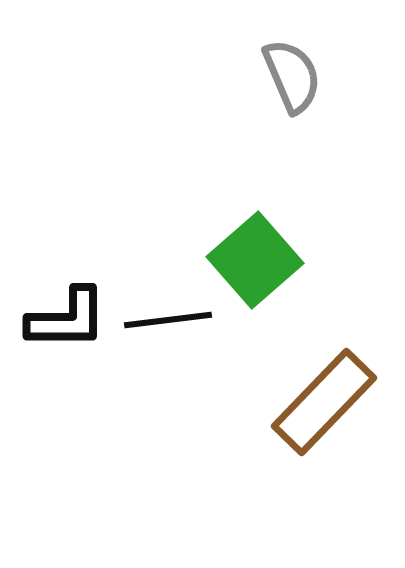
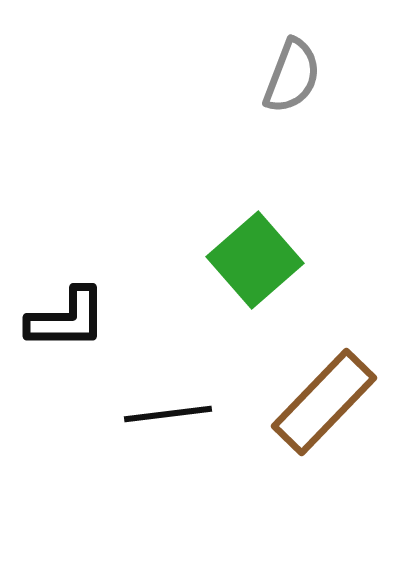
gray semicircle: rotated 44 degrees clockwise
black line: moved 94 px down
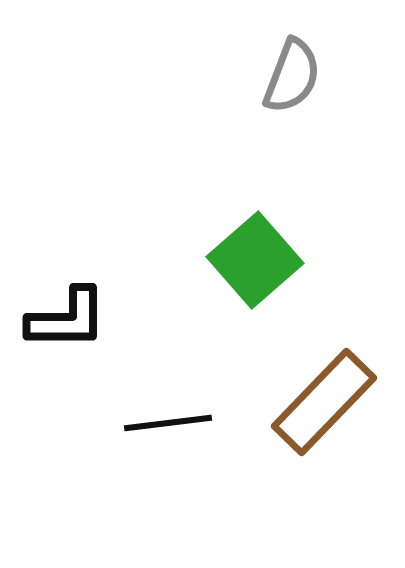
black line: moved 9 px down
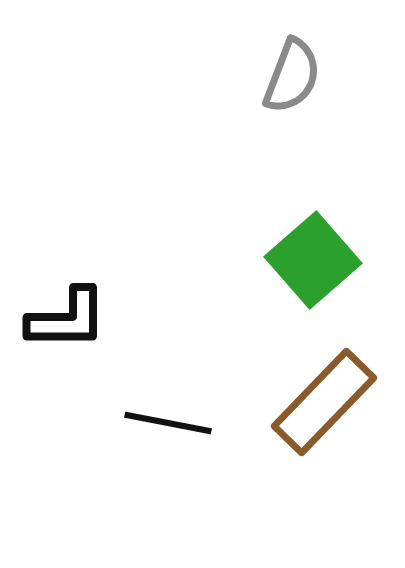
green square: moved 58 px right
black line: rotated 18 degrees clockwise
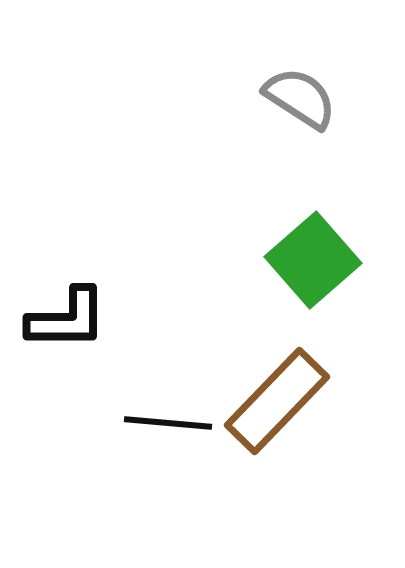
gray semicircle: moved 8 px right, 22 px down; rotated 78 degrees counterclockwise
brown rectangle: moved 47 px left, 1 px up
black line: rotated 6 degrees counterclockwise
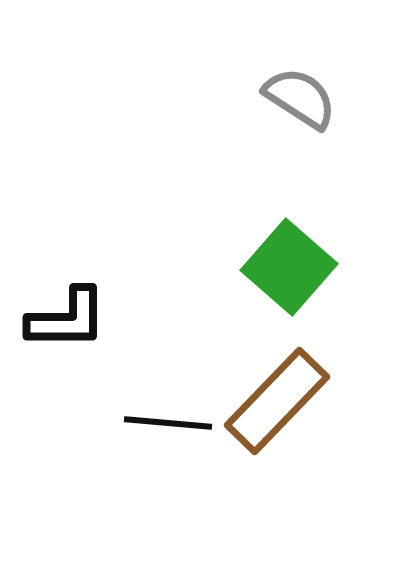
green square: moved 24 px left, 7 px down; rotated 8 degrees counterclockwise
